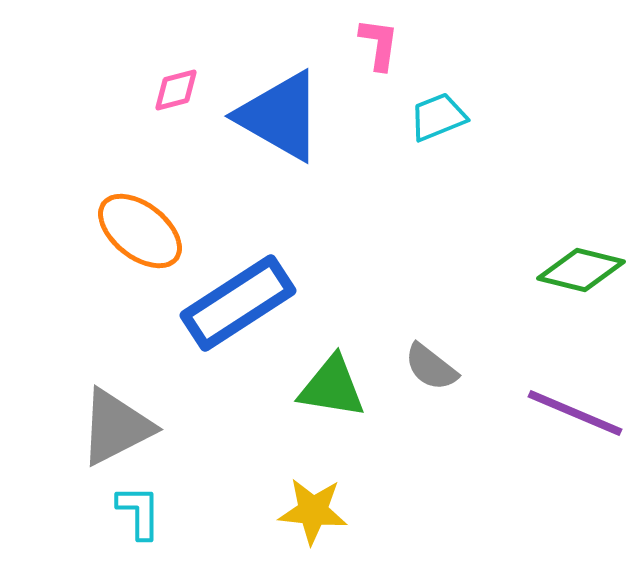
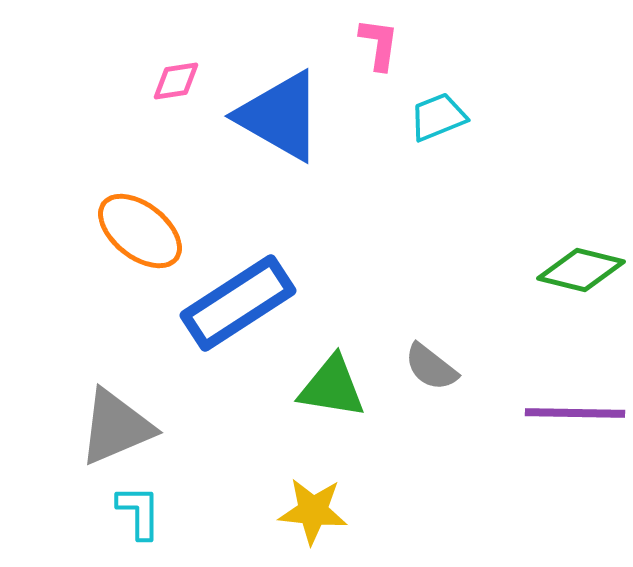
pink diamond: moved 9 px up; rotated 6 degrees clockwise
purple line: rotated 22 degrees counterclockwise
gray triangle: rotated 4 degrees clockwise
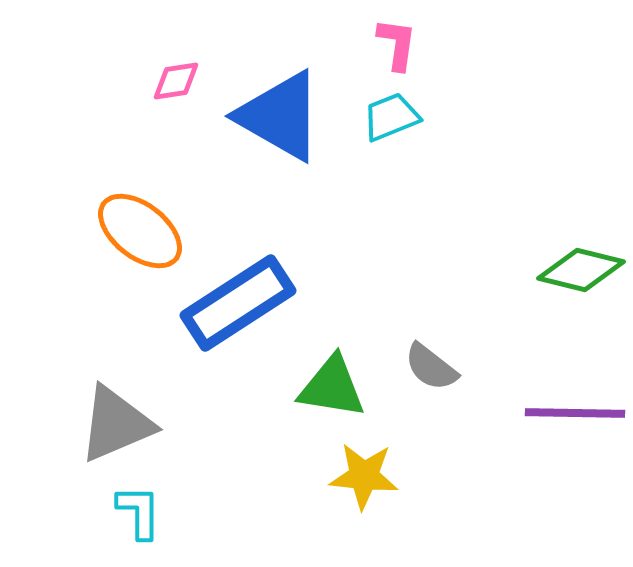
pink L-shape: moved 18 px right
cyan trapezoid: moved 47 px left
gray triangle: moved 3 px up
yellow star: moved 51 px right, 35 px up
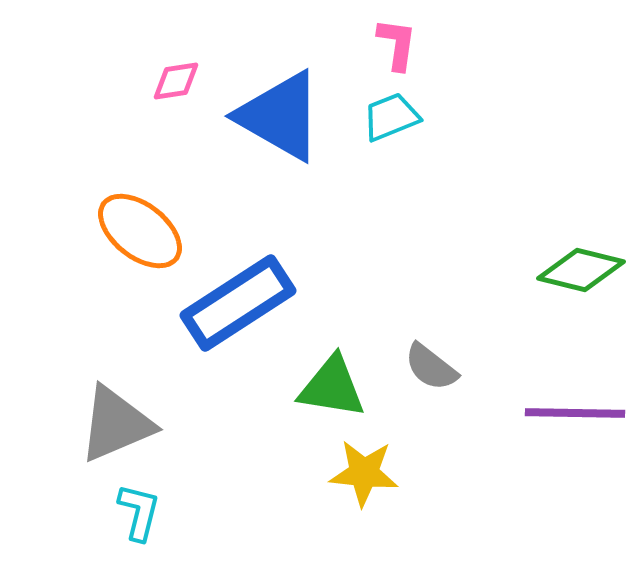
yellow star: moved 3 px up
cyan L-shape: rotated 14 degrees clockwise
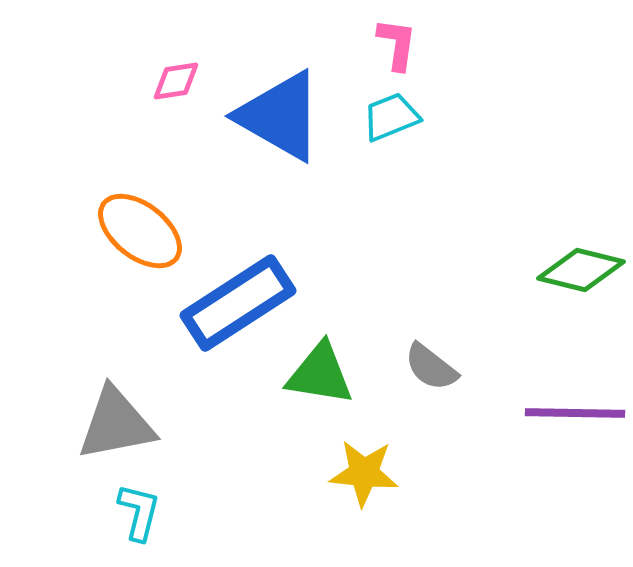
green triangle: moved 12 px left, 13 px up
gray triangle: rotated 12 degrees clockwise
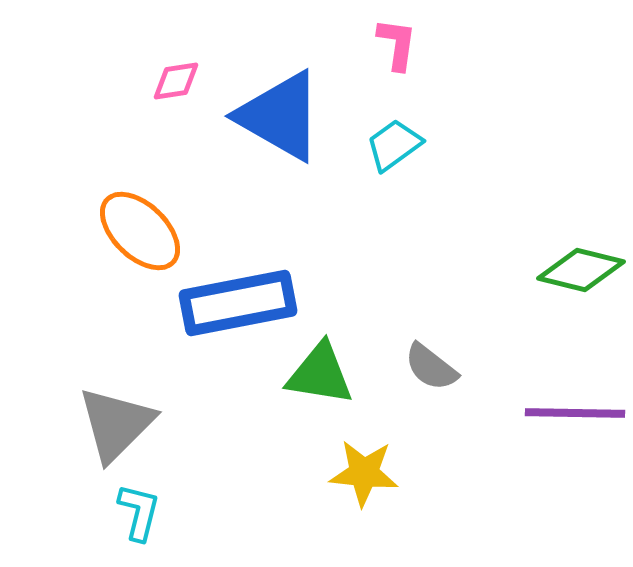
cyan trapezoid: moved 3 px right, 28 px down; rotated 14 degrees counterclockwise
orange ellipse: rotated 6 degrees clockwise
blue rectangle: rotated 22 degrees clockwise
gray triangle: rotated 34 degrees counterclockwise
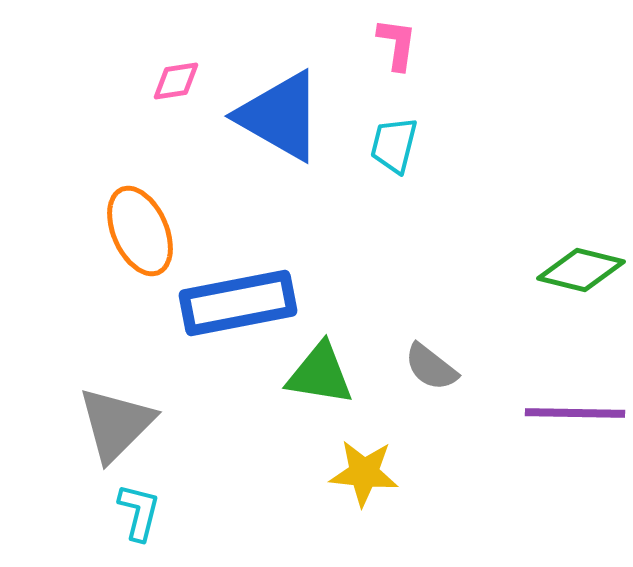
cyan trapezoid: rotated 40 degrees counterclockwise
orange ellipse: rotated 22 degrees clockwise
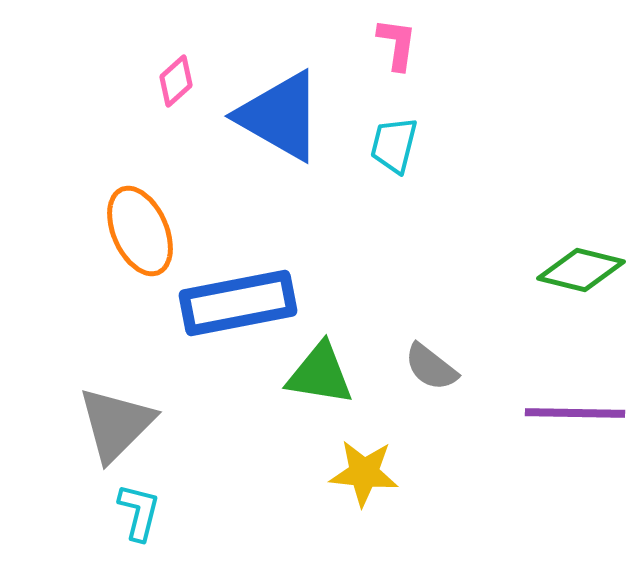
pink diamond: rotated 33 degrees counterclockwise
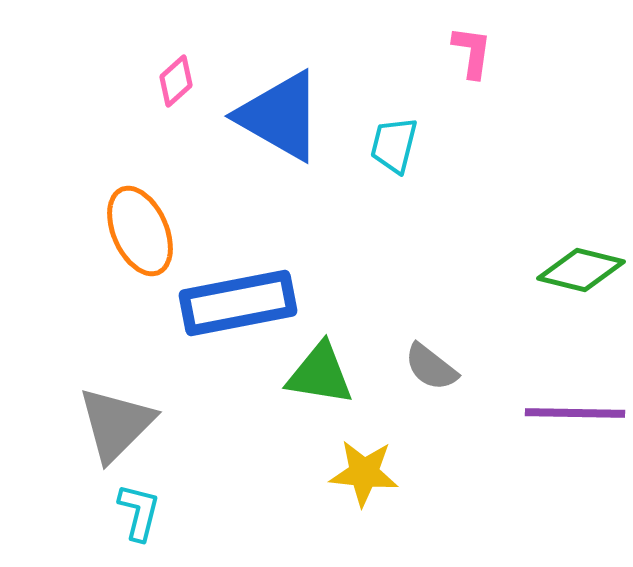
pink L-shape: moved 75 px right, 8 px down
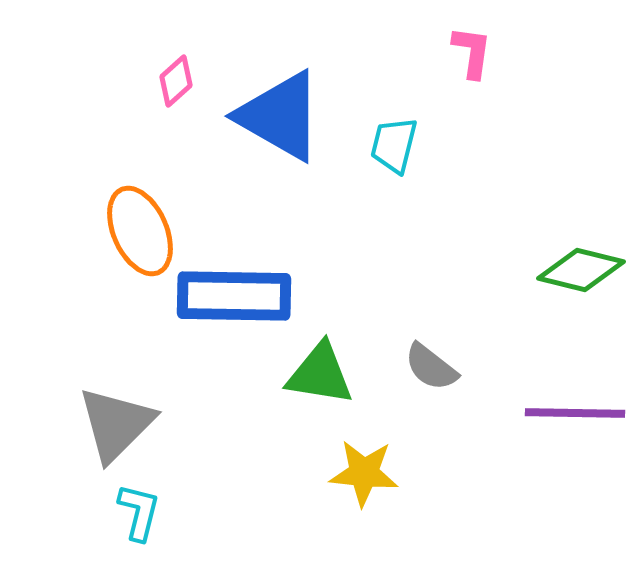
blue rectangle: moved 4 px left, 7 px up; rotated 12 degrees clockwise
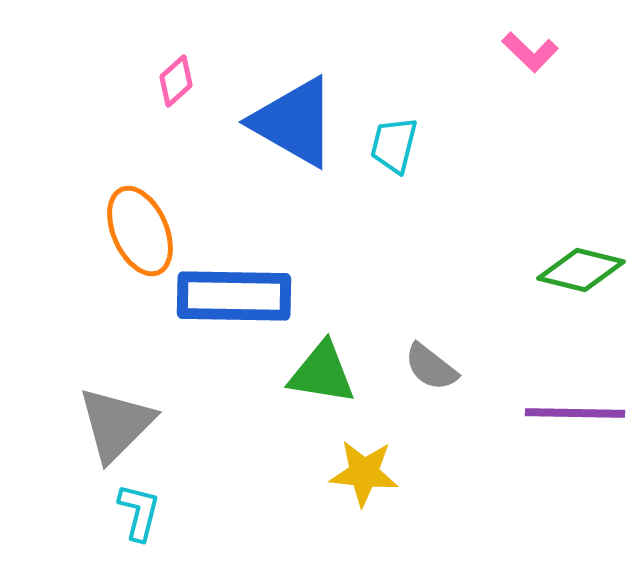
pink L-shape: moved 58 px right; rotated 126 degrees clockwise
blue triangle: moved 14 px right, 6 px down
green triangle: moved 2 px right, 1 px up
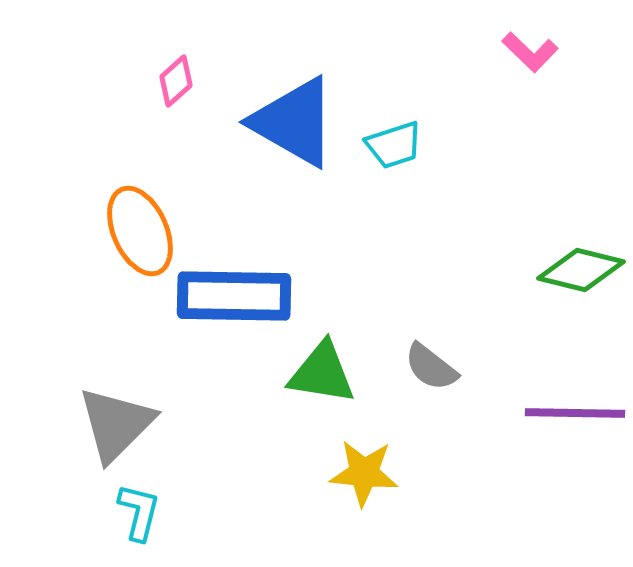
cyan trapezoid: rotated 122 degrees counterclockwise
